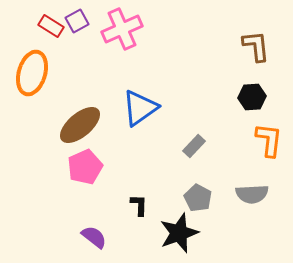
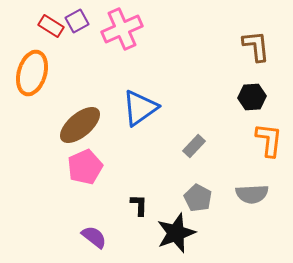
black star: moved 3 px left
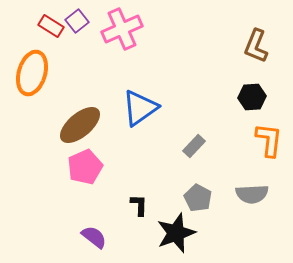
purple square: rotated 10 degrees counterclockwise
brown L-shape: rotated 152 degrees counterclockwise
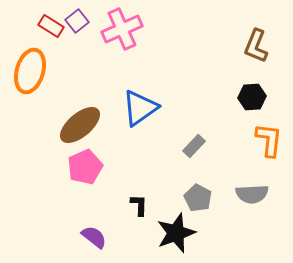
orange ellipse: moved 2 px left, 2 px up
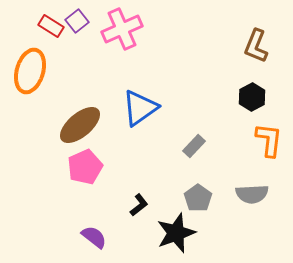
black hexagon: rotated 24 degrees counterclockwise
gray pentagon: rotated 8 degrees clockwise
black L-shape: rotated 50 degrees clockwise
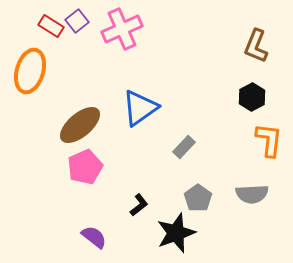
gray rectangle: moved 10 px left, 1 px down
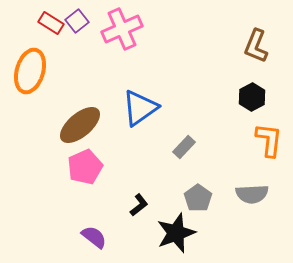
red rectangle: moved 3 px up
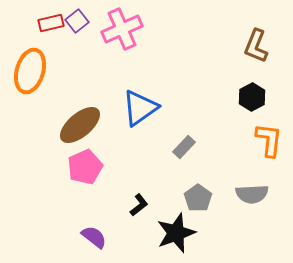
red rectangle: rotated 45 degrees counterclockwise
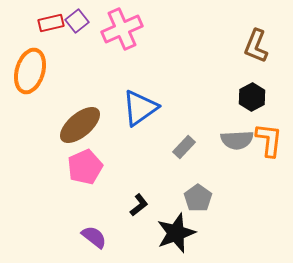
gray semicircle: moved 15 px left, 54 px up
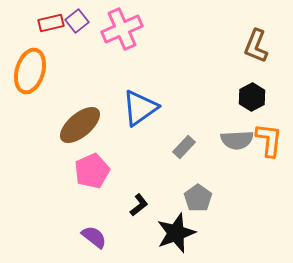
pink pentagon: moved 7 px right, 4 px down
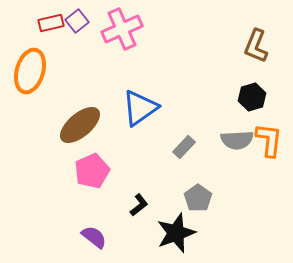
black hexagon: rotated 12 degrees clockwise
